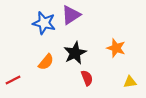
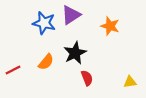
orange star: moved 6 px left, 22 px up
red line: moved 10 px up
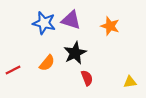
purple triangle: moved 5 px down; rotated 50 degrees clockwise
orange semicircle: moved 1 px right, 1 px down
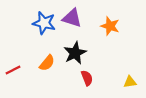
purple triangle: moved 1 px right, 2 px up
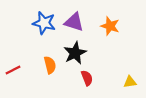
purple triangle: moved 2 px right, 4 px down
orange semicircle: moved 3 px right, 2 px down; rotated 54 degrees counterclockwise
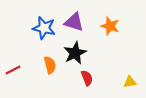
blue star: moved 5 px down
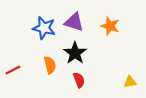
black star: rotated 10 degrees counterclockwise
red semicircle: moved 8 px left, 2 px down
